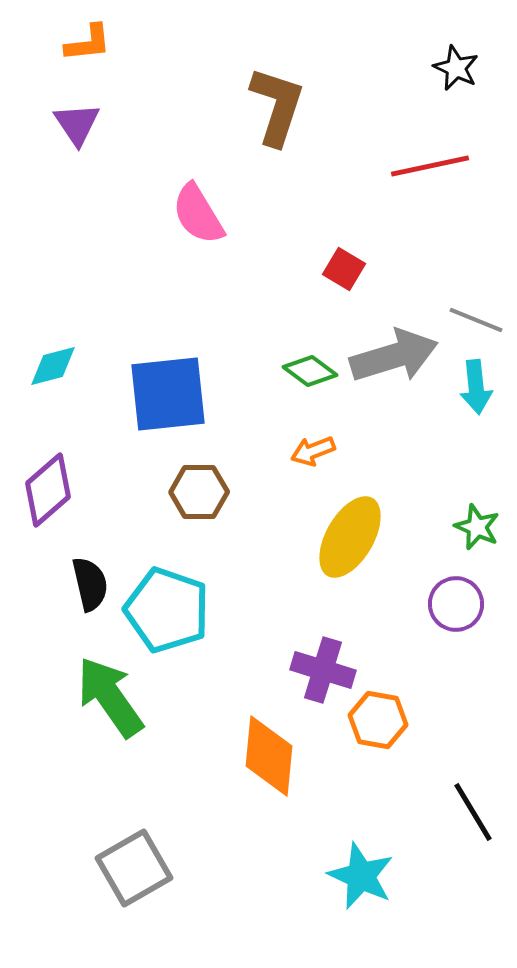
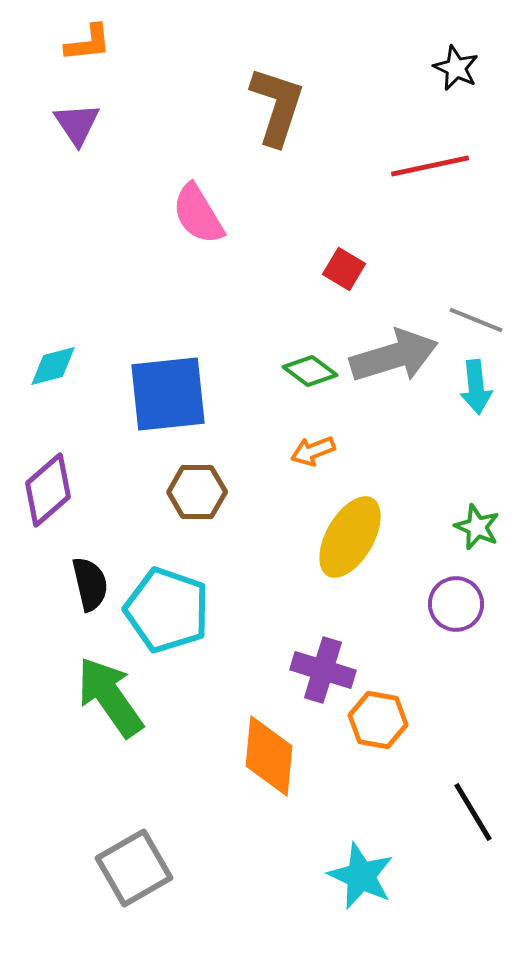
brown hexagon: moved 2 px left
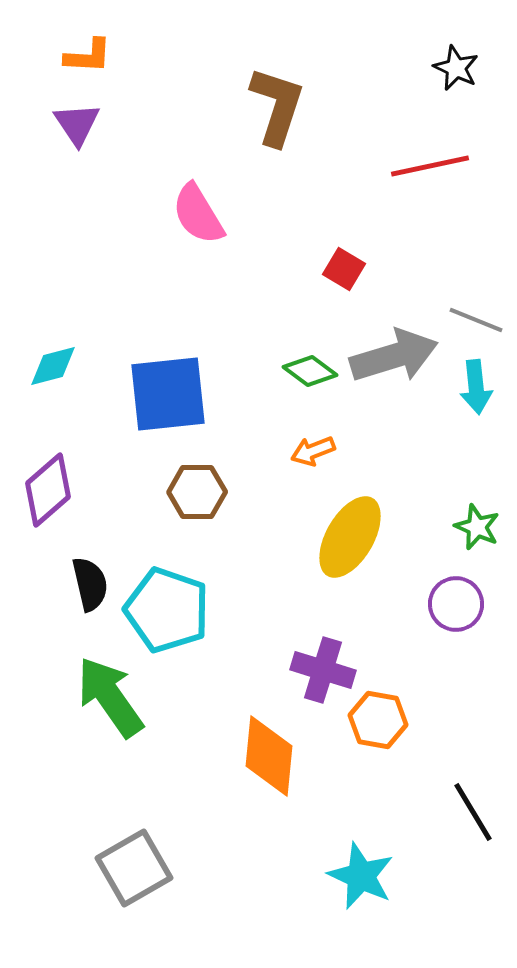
orange L-shape: moved 13 px down; rotated 9 degrees clockwise
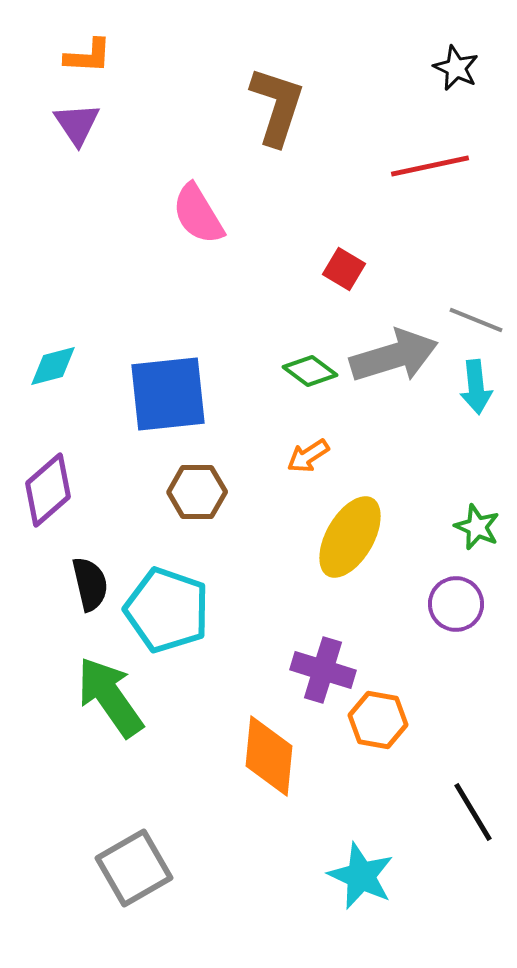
orange arrow: moved 5 px left, 5 px down; rotated 12 degrees counterclockwise
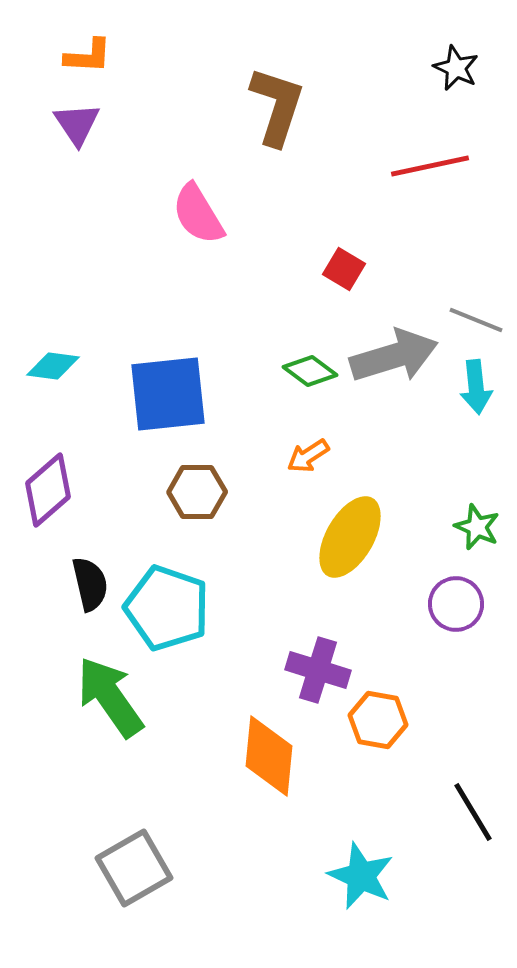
cyan diamond: rotated 22 degrees clockwise
cyan pentagon: moved 2 px up
purple cross: moved 5 px left
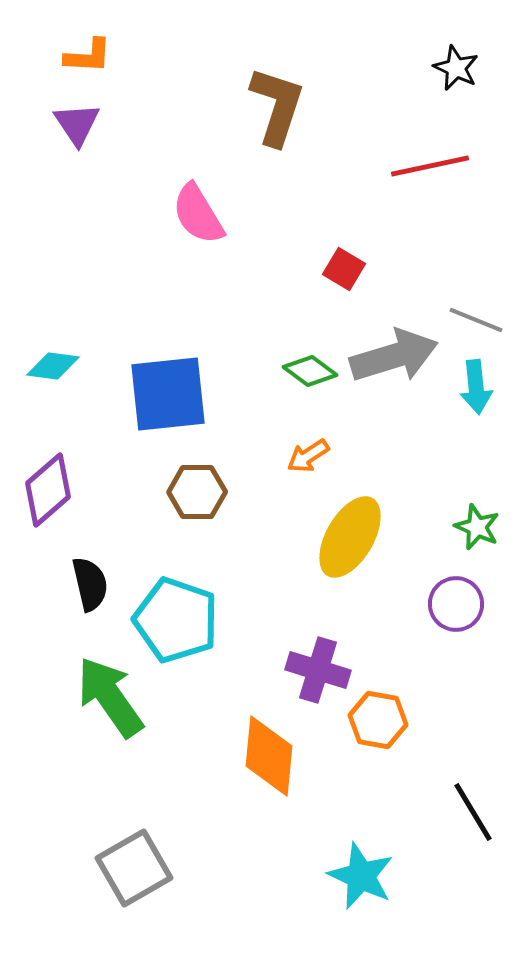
cyan pentagon: moved 9 px right, 12 px down
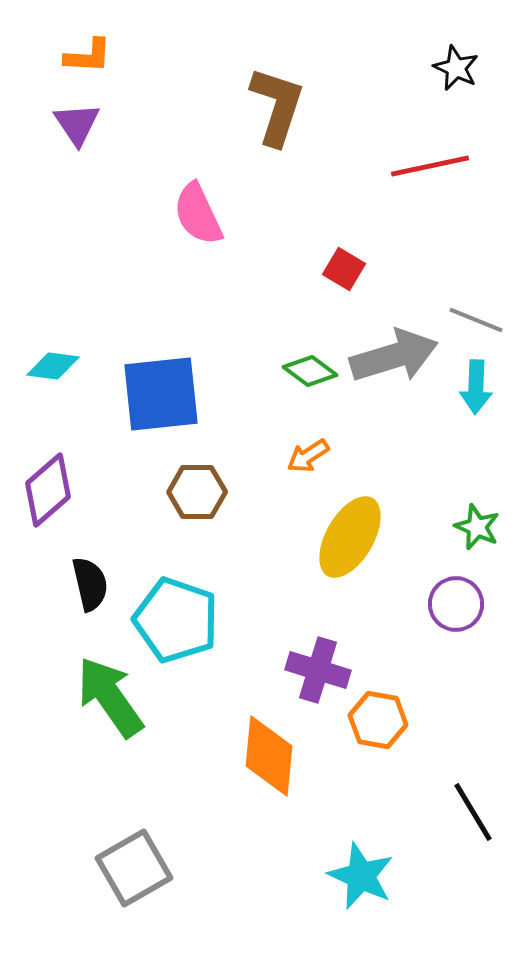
pink semicircle: rotated 6 degrees clockwise
cyan arrow: rotated 8 degrees clockwise
blue square: moved 7 px left
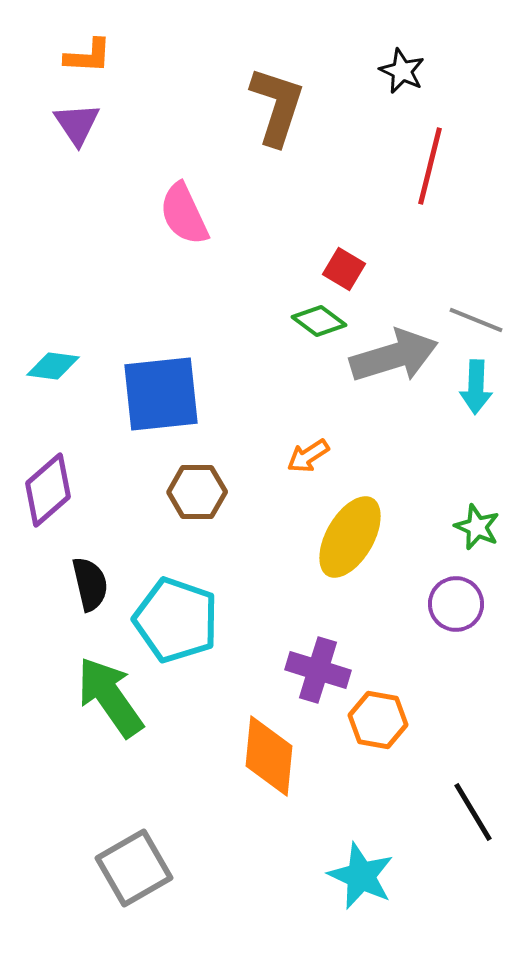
black star: moved 54 px left, 3 px down
red line: rotated 64 degrees counterclockwise
pink semicircle: moved 14 px left
green diamond: moved 9 px right, 50 px up
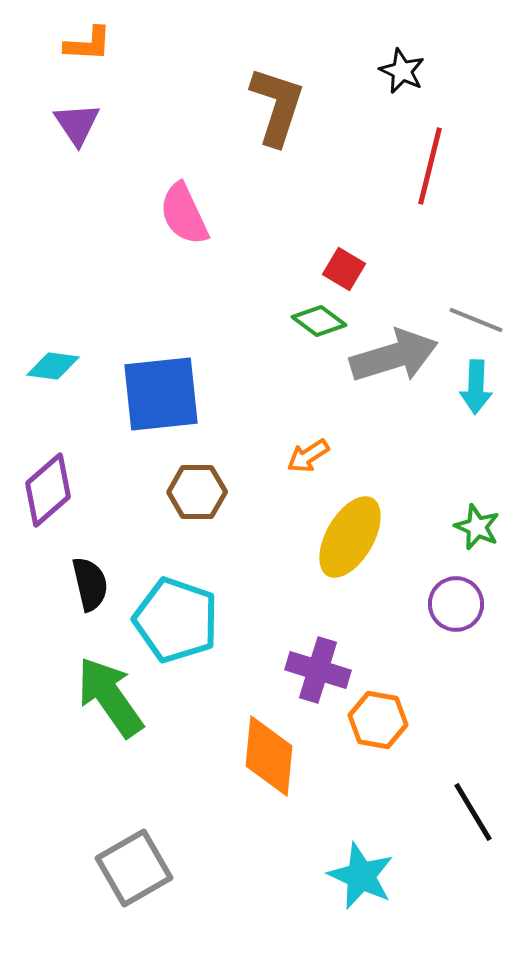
orange L-shape: moved 12 px up
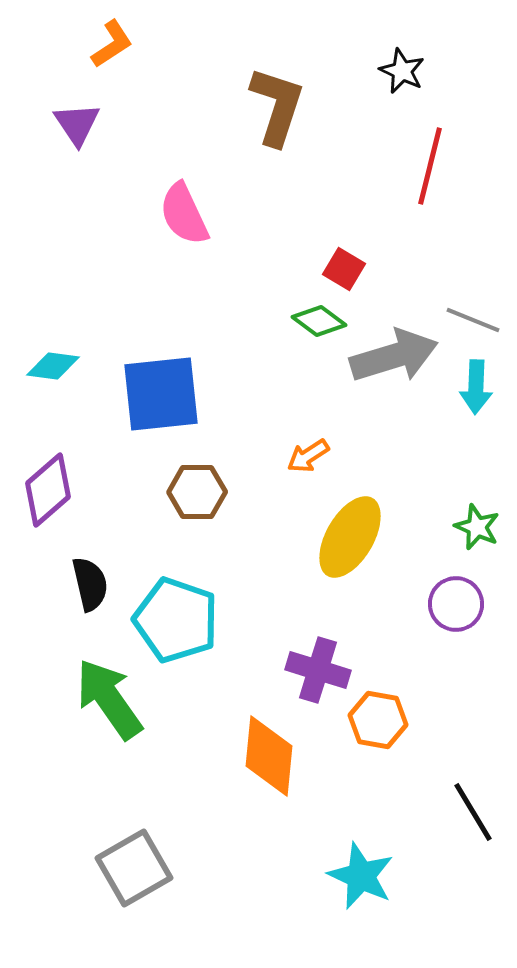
orange L-shape: moved 24 px right; rotated 36 degrees counterclockwise
gray line: moved 3 px left
green arrow: moved 1 px left, 2 px down
